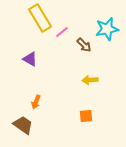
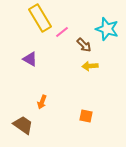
cyan star: rotated 30 degrees clockwise
yellow arrow: moved 14 px up
orange arrow: moved 6 px right
orange square: rotated 16 degrees clockwise
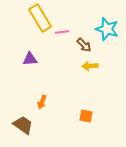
pink line: rotated 32 degrees clockwise
purple triangle: rotated 35 degrees counterclockwise
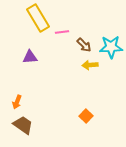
yellow rectangle: moved 2 px left
cyan star: moved 4 px right, 18 px down; rotated 20 degrees counterclockwise
purple triangle: moved 2 px up
yellow arrow: moved 1 px up
orange arrow: moved 25 px left
orange square: rotated 32 degrees clockwise
